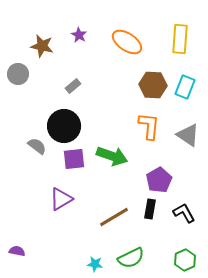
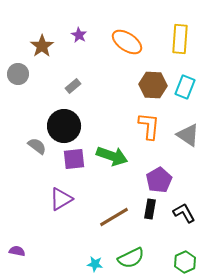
brown star: rotated 25 degrees clockwise
green hexagon: moved 2 px down
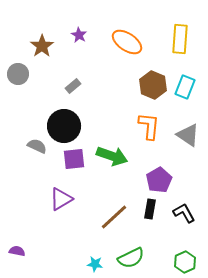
brown hexagon: rotated 20 degrees clockwise
gray semicircle: rotated 12 degrees counterclockwise
brown line: rotated 12 degrees counterclockwise
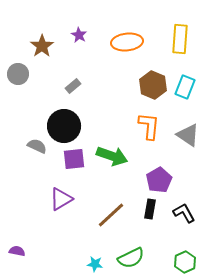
orange ellipse: rotated 40 degrees counterclockwise
brown line: moved 3 px left, 2 px up
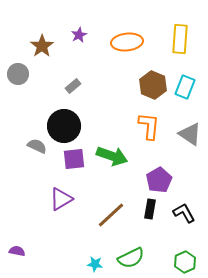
purple star: rotated 14 degrees clockwise
gray triangle: moved 2 px right, 1 px up
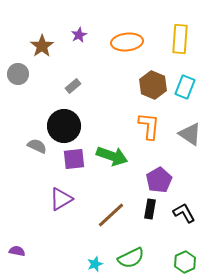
cyan star: rotated 28 degrees counterclockwise
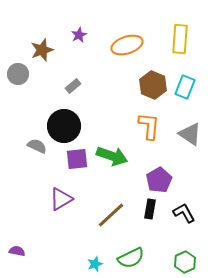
orange ellipse: moved 3 px down; rotated 12 degrees counterclockwise
brown star: moved 4 px down; rotated 15 degrees clockwise
purple square: moved 3 px right
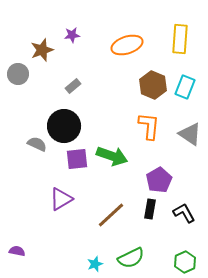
purple star: moved 7 px left; rotated 21 degrees clockwise
gray semicircle: moved 2 px up
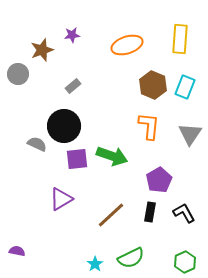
gray triangle: rotated 30 degrees clockwise
black rectangle: moved 3 px down
cyan star: rotated 14 degrees counterclockwise
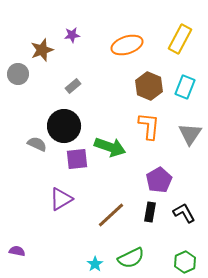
yellow rectangle: rotated 24 degrees clockwise
brown hexagon: moved 4 px left, 1 px down
green arrow: moved 2 px left, 9 px up
